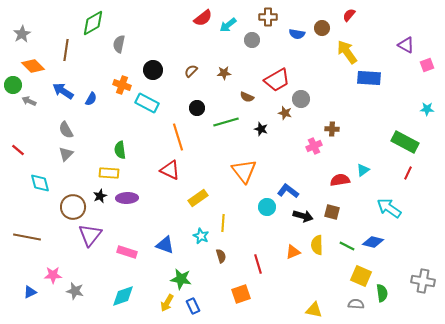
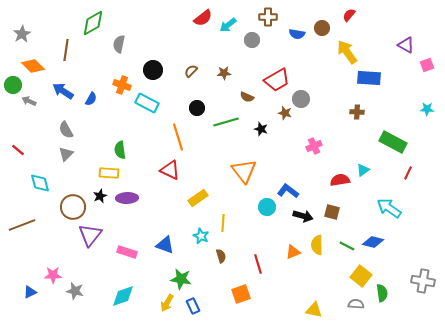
brown cross at (332, 129): moved 25 px right, 17 px up
green rectangle at (405, 142): moved 12 px left
brown line at (27, 237): moved 5 px left, 12 px up; rotated 32 degrees counterclockwise
yellow square at (361, 276): rotated 15 degrees clockwise
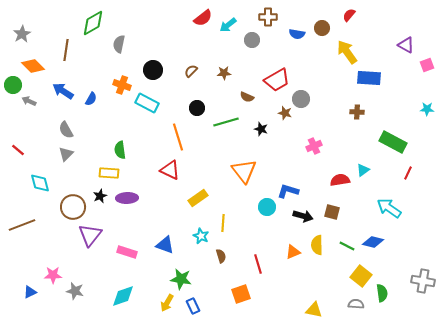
blue L-shape at (288, 191): rotated 20 degrees counterclockwise
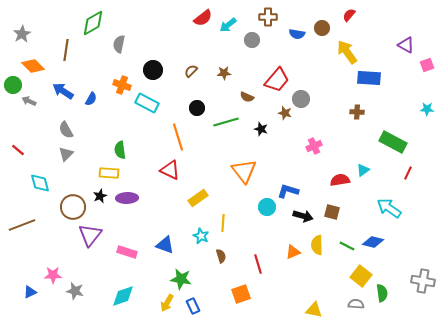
red trapezoid at (277, 80): rotated 20 degrees counterclockwise
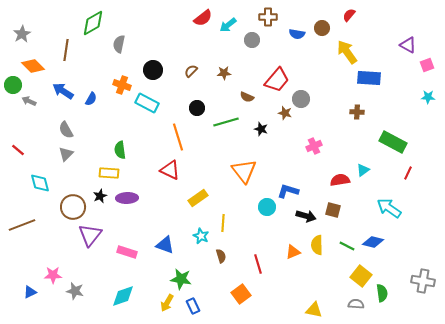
purple triangle at (406, 45): moved 2 px right
cyan star at (427, 109): moved 1 px right, 12 px up
brown square at (332, 212): moved 1 px right, 2 px up
black arrow at (303, 216): moved 3 px right
orange square at (241, 294): rotated 18 degrees counterclockwise
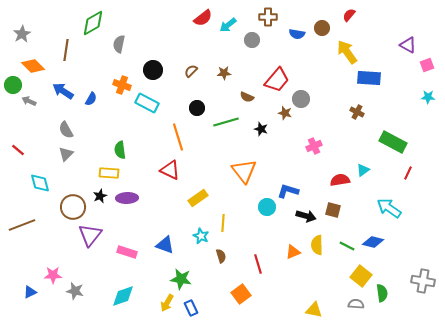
brown cross at (357, 112): rotated 24 degrees clockwise
blue rectangle at (193, 306): moved 2 px left, 2 px down
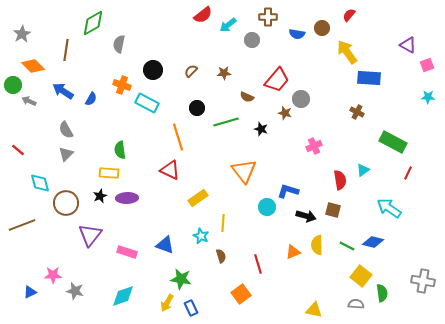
red semicircle at (203, 18): moved 3 px up
red semicircle at (340, 180): rotated 90 degrees clockwise
brown circle at (73, 207): moved 7 px left, 4 px up
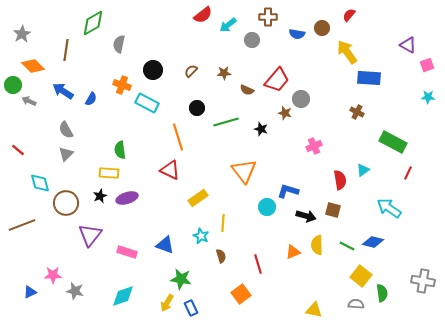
brown semicircle at (247, 97): moved 7 px up
purple ellipse at (127, 198): rotated 15 degrees counterclockwise
